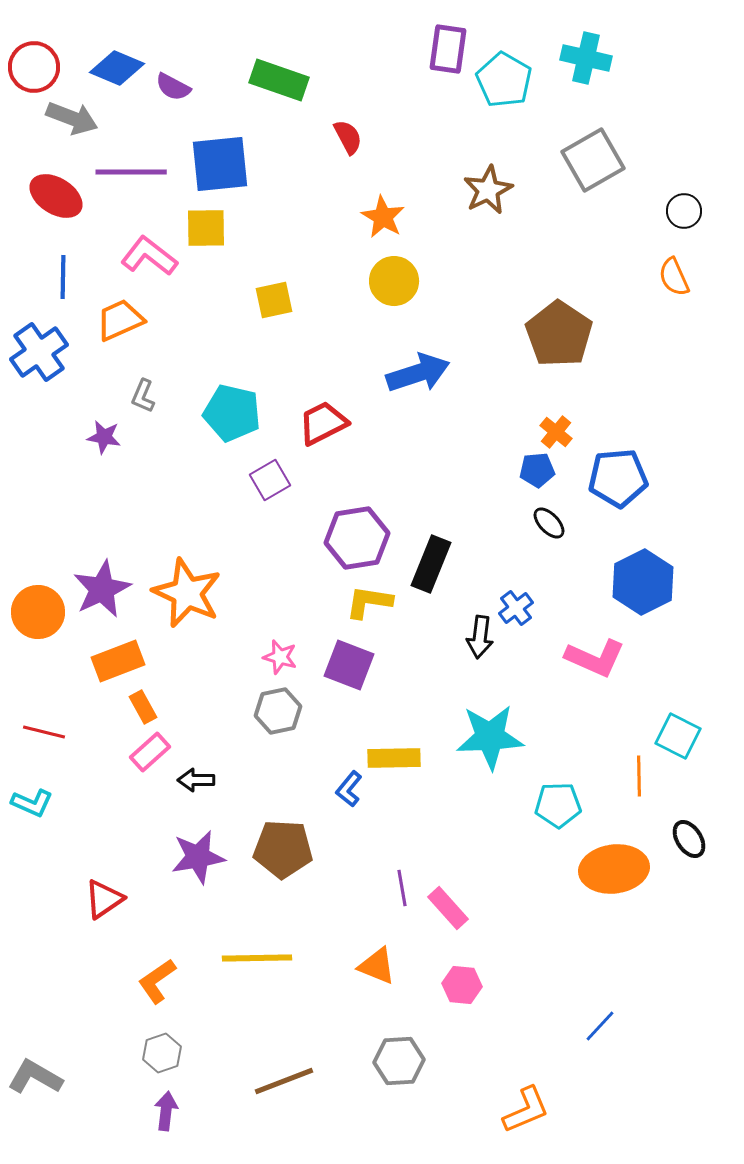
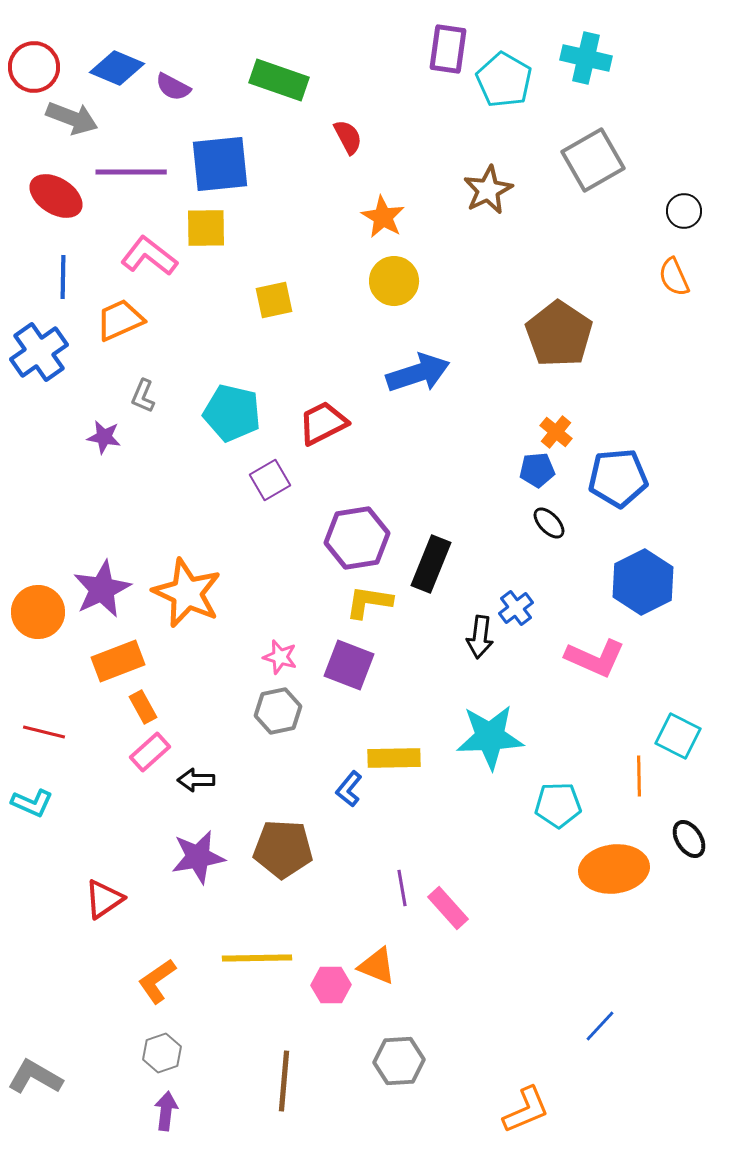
pink hexagon at (462, 985): moved 131 px left; rotated 6 degrees counterclockwise
brown line at (284, 1081): rotated 64 degrees counterclockwise
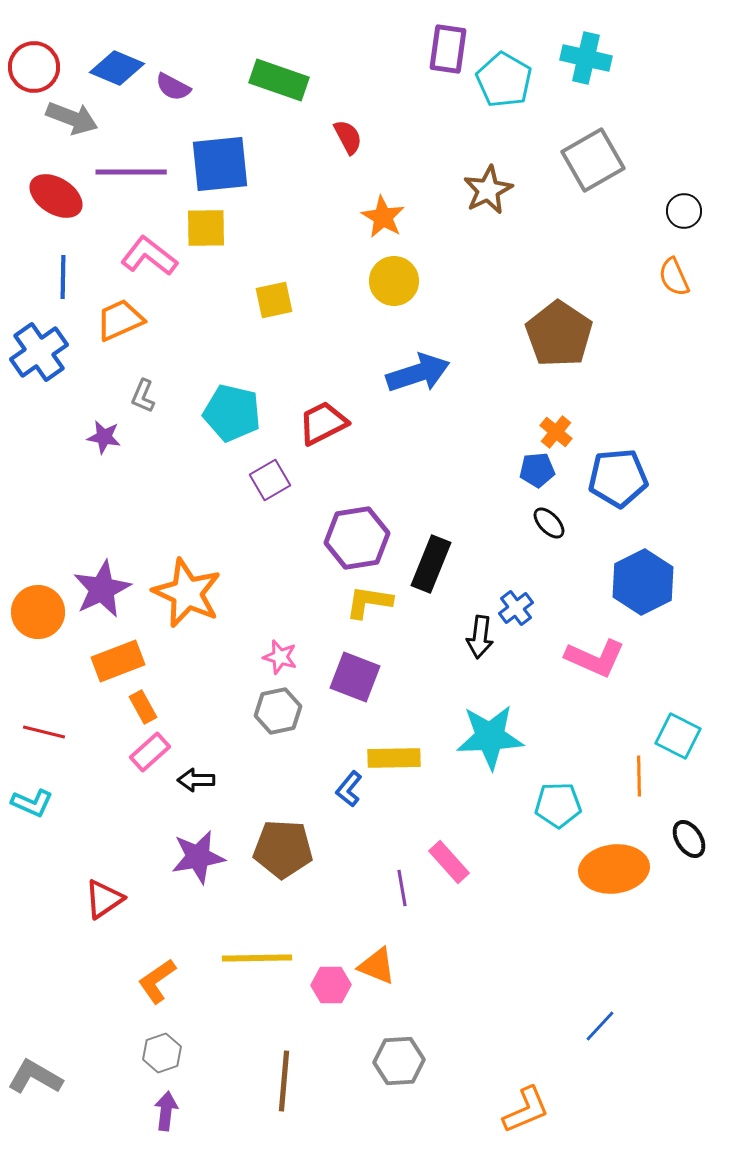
purple square at (349, 665): moved 6 px right, 12 px down
pink rectangle at (448, 908): moved 1 px right, 46 px up
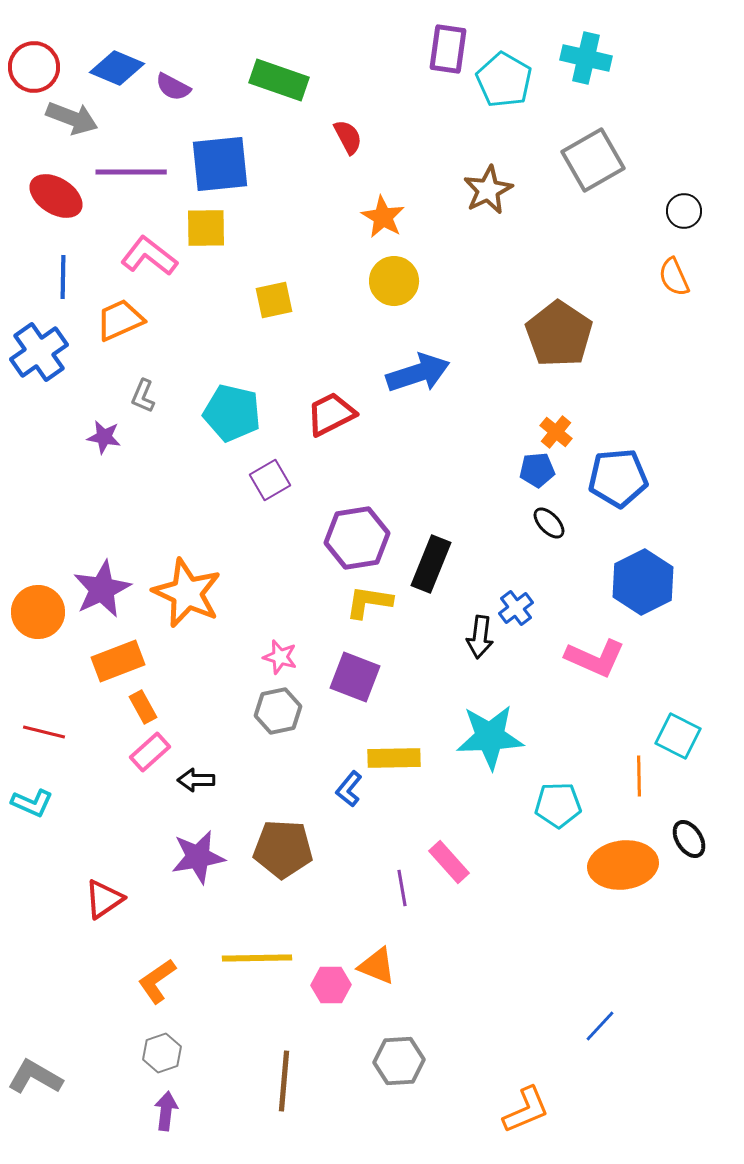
red trapezoid at (323, 423): moved 8 px right, 9 px up
orange ellipse at (614, 869): moved 9 px right, 4 px up
